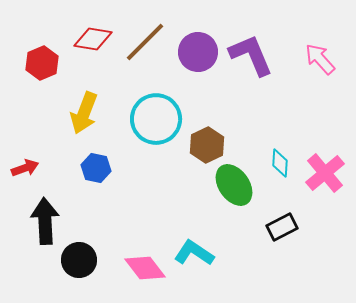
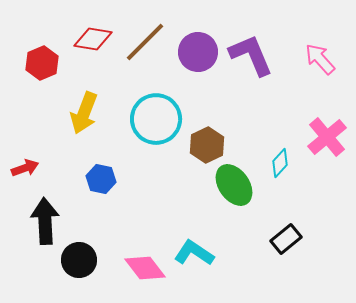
cyan diamond: rotated 40 degrees clockwise
blue hexagon: moved 5 px right, 11 px down
pink cross: moved 2 px right, 36 px up
black rectangle: moved 4 px right, 12 px down; rotated 12 degrees counterclockwise
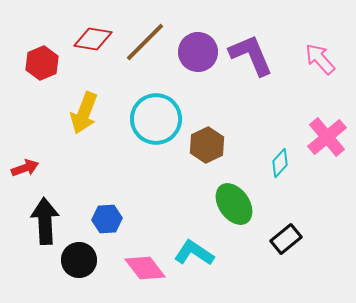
blue hexagon: moved 6 px right, 40 px down; rotated 16 degrees counterclockwise
green ellipse: moved 19 px down
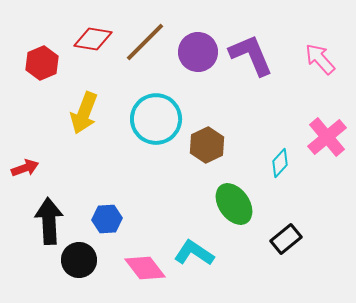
black arrow: moved 4 px right
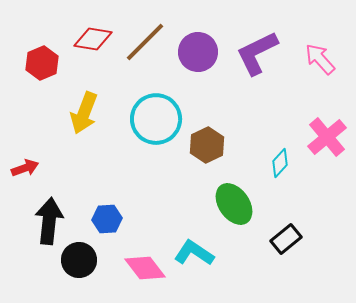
purple L-shape: moved 6 px right, 2 px up; rotated 93 degrees counterclockwise
black arrow: rotated 9 degrees clockwise
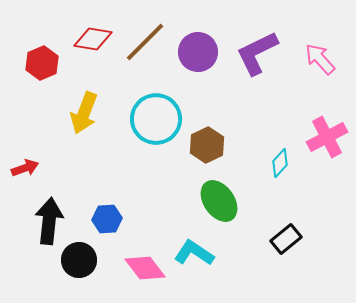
pink cross: rotated 12 degrees clockwise
green ellipse: moved 15 px left, 3 px up
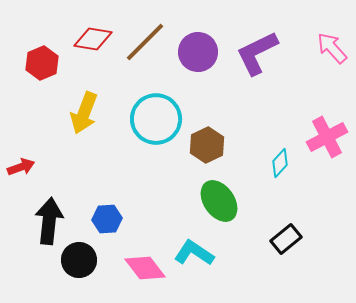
pink arrow: moved 12 px right, 11 px up
red arrow: moved 4 px left, 1 px up
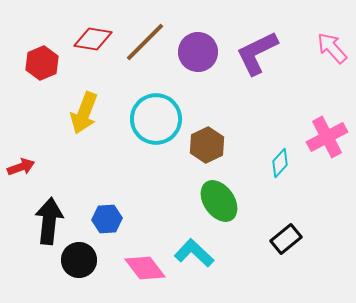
cyan L-shape: rotated 9 degrees clockwise
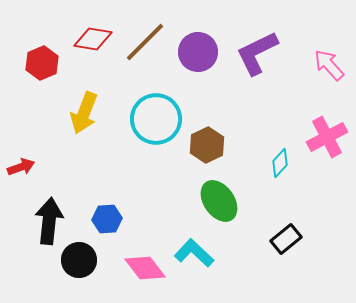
pink arrow: moved 3 px left, 17 px down
